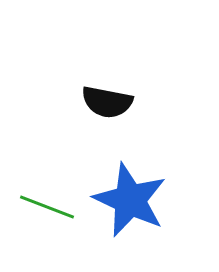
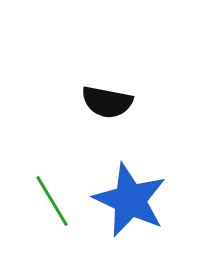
green line: moved 5 px right, 6 px up; rotated 38 degrees clockwise
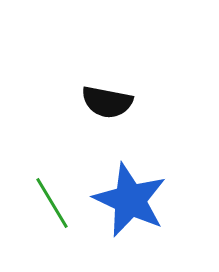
green line: moved 2 px down
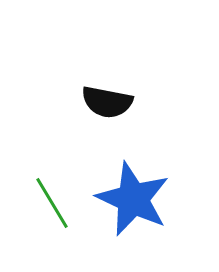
blue star: moved 3 px right, 1 px up
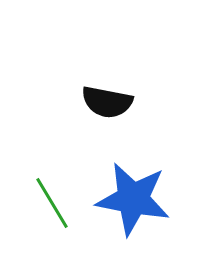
blue star: rotated 14 degrees counterclockwise
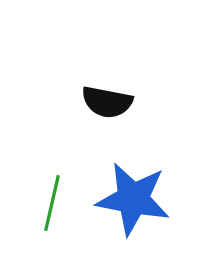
green line: rotated 44 degrees clockwise
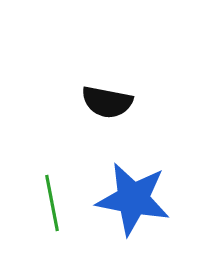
green line: rotated 24 degrees counterclockwise
